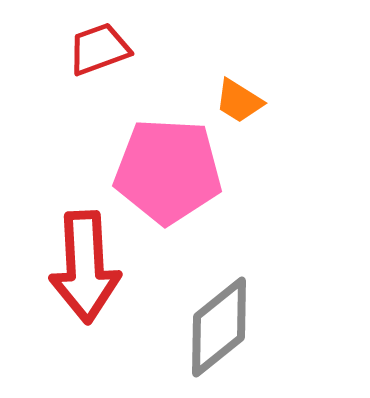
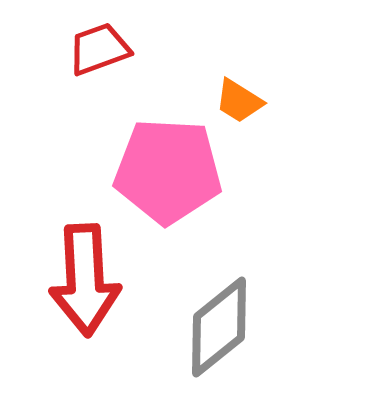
red arrow: moved 13 px down
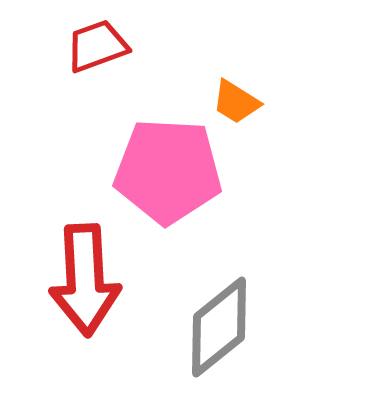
red trapezoid: moved 2 px left, 3 px up
orange trapezoid: moved 3 px left, 1 px down
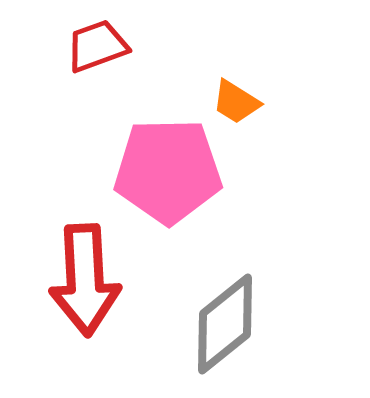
pink pentagon: rotated 4 degrees counterclockwise
gray diamond: moved 6 px right, 3 px up
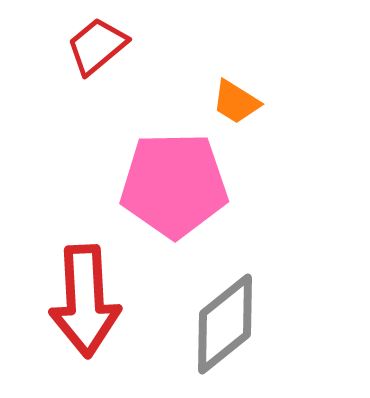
red trapezoid: rotated 20 degrees counterclockwise
pink pentagon: moved 6 px right, 14 px down
red arrow: moved 21 px down
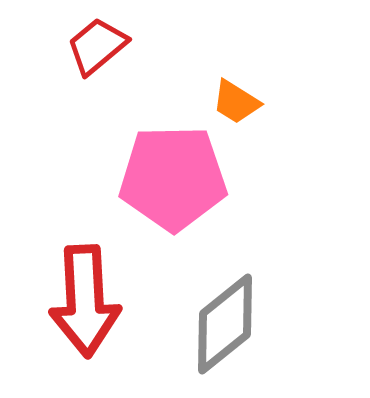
pink pentagon: moved 1 px left, 7 px up
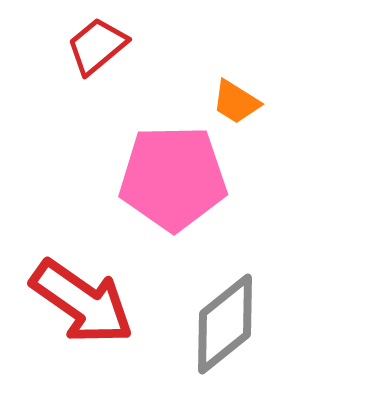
red arrow: moved 3 px left, 1 px down; rotated 52 degrees counterclockwise
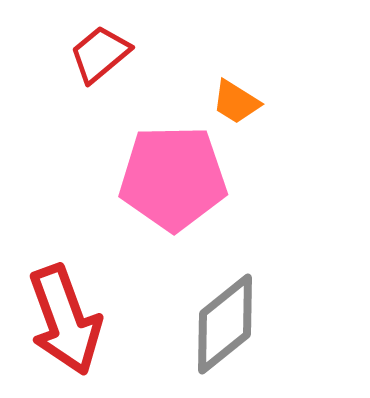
red trapezoid: moved 3 px right, 8 px down
red arrow: moved 17 px left, 18 px down; rotated 35 degrees clockwise
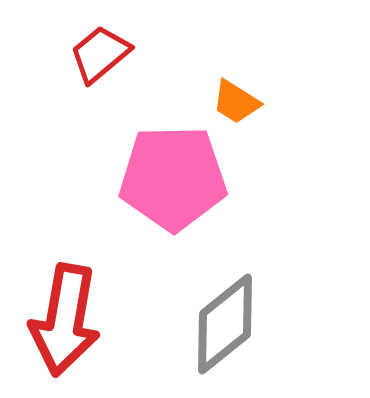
red arrow: rotated 30 degrees clockwise
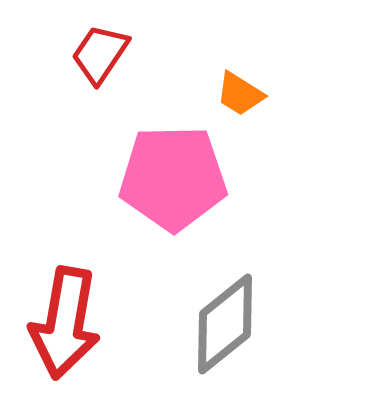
red trapezoid: rotated 16 degrees counterclockwise
orange trapezoid: moved 4 px right, 8 px up
red arrow: moved 3 px down
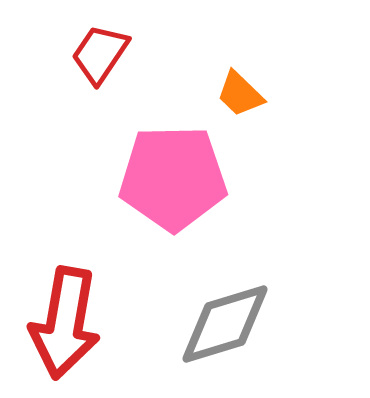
orange trapezoid: rotated 12 degrees clockwise
gray diamond: rotated 22 degrees clockwise
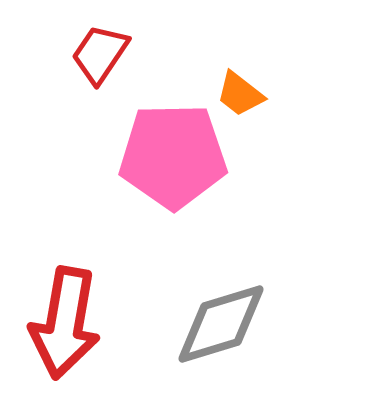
orange trapezoid: rotated 6 degrees counterclockwise
pink pentagon: moved 22 px up
gray diamond: moved 4 px left
